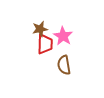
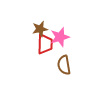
pink star: moved 3 px left, 1 px down; rotated 24 degrees clockwise
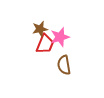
red trapezoid: rotated 20 degrees clockwise
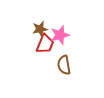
pink star: moved 2 px up
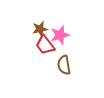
red trapezoid: moved 1 px down; rotated 120 degrees clockwise
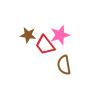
brown star: moved 12 px left, 6 px down; rotated 21 degrees clockwise
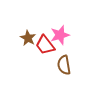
brown star: moved 3 px down; rotated 21 degrees clockwise
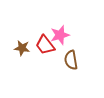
brown star: moved 6 px left, 10 px down; rotated 21 degrees counterclockwise
brown semicircle: moved 7 px right, 5 px up
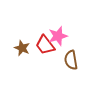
pink star: moved 2 px left, 1 px down
brown star: rotated 14 degrees clockwise
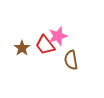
brown star: rotated 14 degrees clockwise
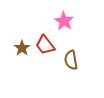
pink star: moved 6 px right, 15 px up; rotated 24 degrees counterclockwise
